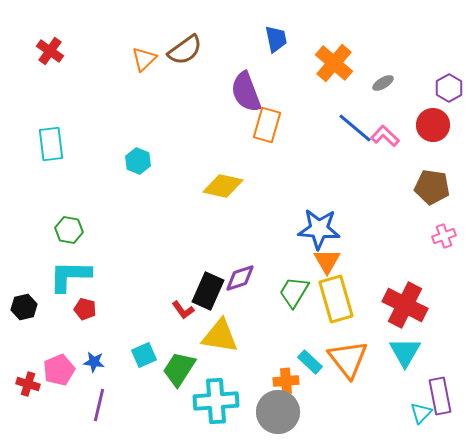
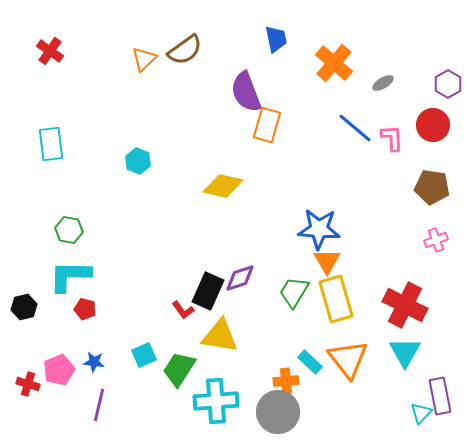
purple hexagon at (449, 88): moved 1 px left, 4 px up
pink L-shape at (385, 136): moved 7 px right, 2 px down; rotated 44 degrees clockwise
pink cross at (444, 236): moved 8 px left, 4 px down
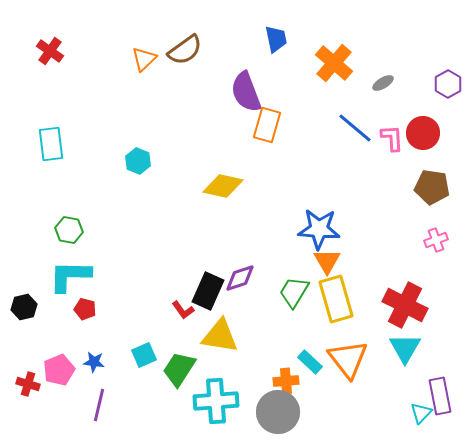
red circle at (433, 125): moved 10 px left, 8 px down
cyan triangle at (405, 352): moved 4 px up
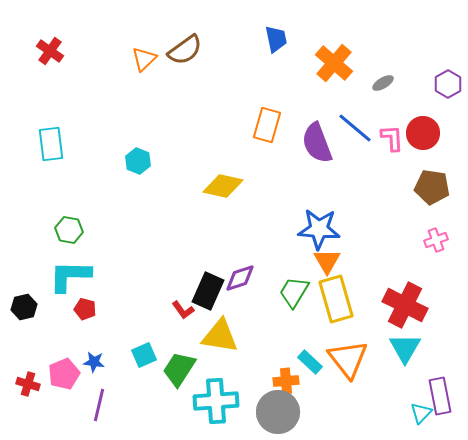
purple semicircle at (246, 92): moved 71 px right, 51 px down
pink pentagon at (59, 370): moved 5 px right, 4 px down
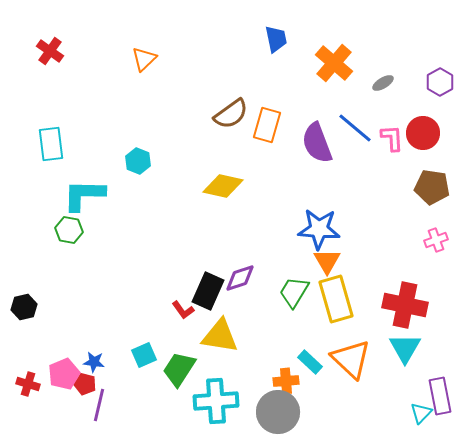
brown semicircle at (185, 50): moved 46 px right, 64 px down
purple hexagon at (448, 84): moved 8 px left, 2 px up
cyan L-shape at (70, 276): moved 14 px right, 81 px up
red cross at (405, 305): rotated 15 degrees counterclockwise
red pentagon at (85, 309): moved 75 px down
orange triangle at (348, 359): moved 3 px right; rotated 9 degrees counterclockwise
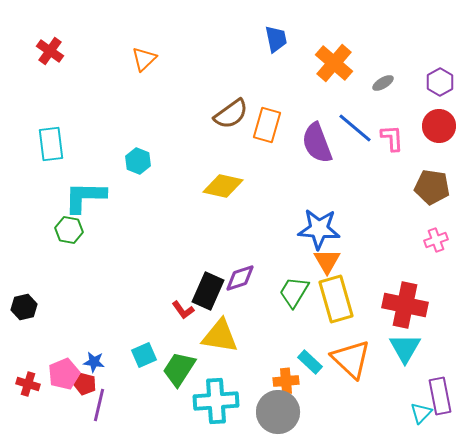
red circle at (423, 133): moved 16 px right, 7 px up
cyan L-shape at (84, 195): moved 1 px right, 2 px down
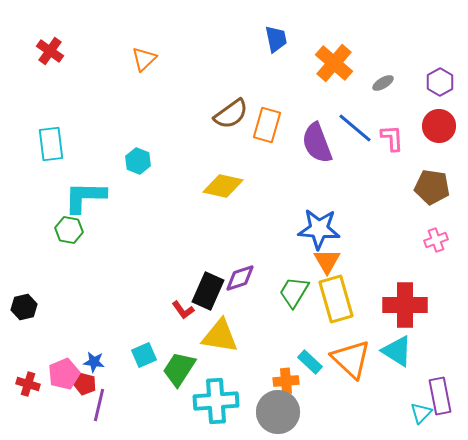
red cross at (405, 305): rotated 12 degrees counterclockwise
cyan triangle at (405, 348): moved 8 px left, 3 px down; rotated 28 degrees counterclockwise
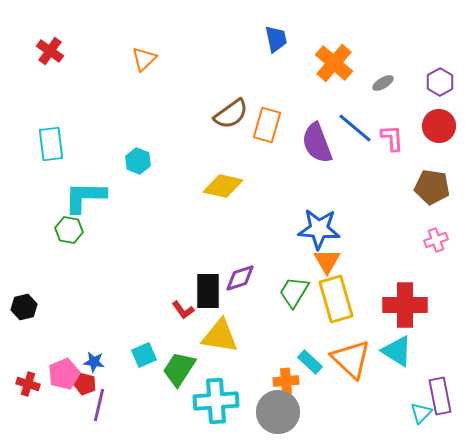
black rectangle at (208, 291): rotated 24 degrees counterclockwise
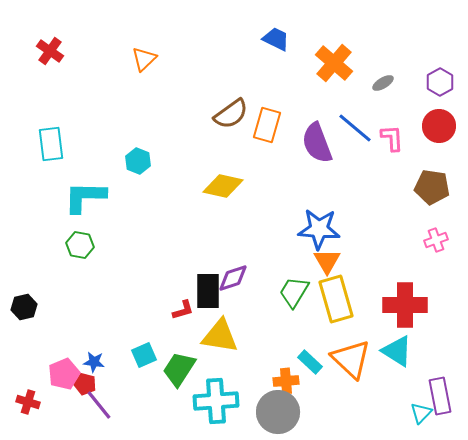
blue trapezoid at (276, 39): rotated 52 degrees counterclockwise
green hexagon at (69, 230): moved 11 px right, 15 px down
purple diamond at (240, 278): moved 7 px left
red L-shape at (183, 310): rotated 70 degrees counterclockwise
red cross at (28, 384): moved 18 px down
purple line at (99, 405): rotated 52 degrees counterclockwise
